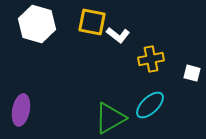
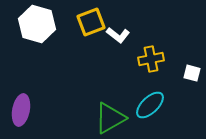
yellow square: moved 1 px left; rotated 32 degrees counterclockwise
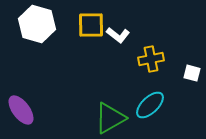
yellow square: moved 3 px down; rotated 20 degrees clockwise
purple ellipse: rotated 48 degrees counterclockwise
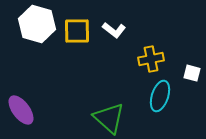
yellow square: moved 14 px left, 6 px down
white L-shape: moved 4 px left, 5 px up
cyan ellipse: moved 10 px right, 9 px up; rotated 28 degrees counterclockwise
green triangle: moved 1 px left; rotated 48 degrees counterclockwise
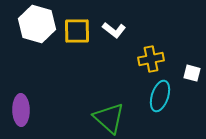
purple ellipse: rotated 36 degrees clockwise
